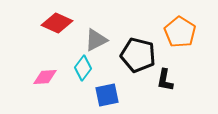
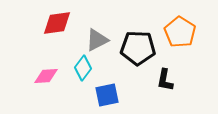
red diamond: rotated 32 degrees counterclockwise
gray triangle: moved 1 px right
black pentagon: moved 7 px up; rotated 12 degrees counterclockwise
pink diamond: moved 1 px right, 1 px up
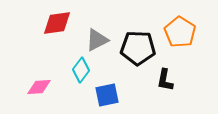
cyan diamond: moved 2 px left, 2 px down
pink diamond: moved 7 px left, 11 px down
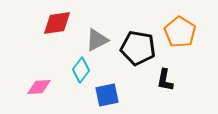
black pentagon: rotated 8 degrees clockwise
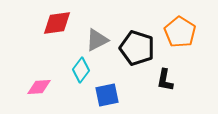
black pentagon: moved 1 px left; rotated 8 degrees clockwise
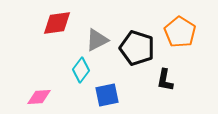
pink diamond: moved 10 px down
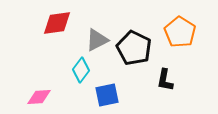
black pentagon: moved 3 px left; rotated 8 degrees clockwise
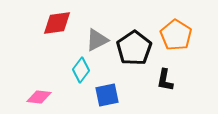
orange pentagon: moved 4 px left, 3 px down
black pentagon: rotated 12 degrees clockwise
pink diamond: rotated 10 degrees clockwise
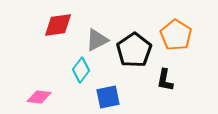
red diamond: moved 1 px right, 2 px down
black pentagon: moved 2 px down
blue square: moved 1 px right, 2 px down
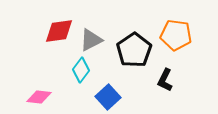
red diamond: moved 1 px right, 6 px down
orange pentagon: rotated 24 degrees counterclockwise
gray triangle: moved 6 px left
black L-shape: rotated 15 degrees clockwise
blue square: rotated 30 degrees counterclockwise
